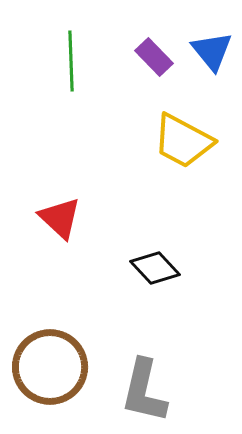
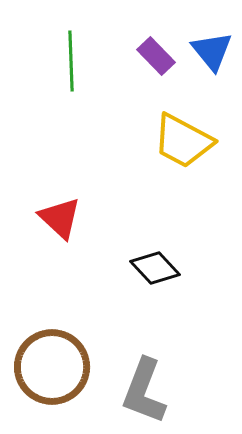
purple rectangle: moved 2 px right, 1 px up
brown circle: moved 2 px right
gray L-shape: rotated 8 degrees clockwise
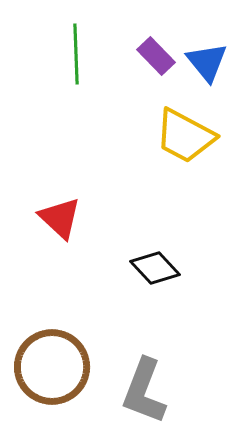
blue triangle: moved 5 px left, 11 px down
green line: moved 5 px right, 7 px up
yellow trapezoid: moved 2 px right, 5 px up
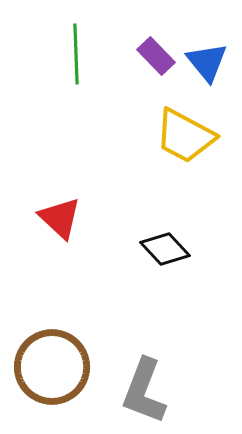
black diamond: moved 10 px right, 19 px up
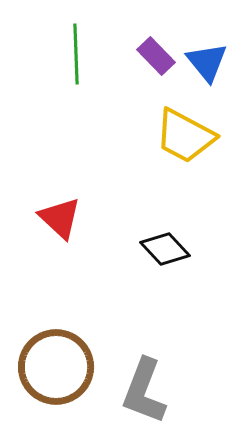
brown circle: moved 4 px right
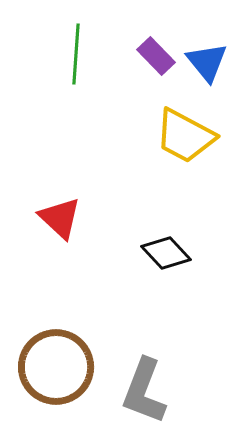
green line: rotated 6 degrees clockwise
black diamond: moved 1 px right, 4 px down
